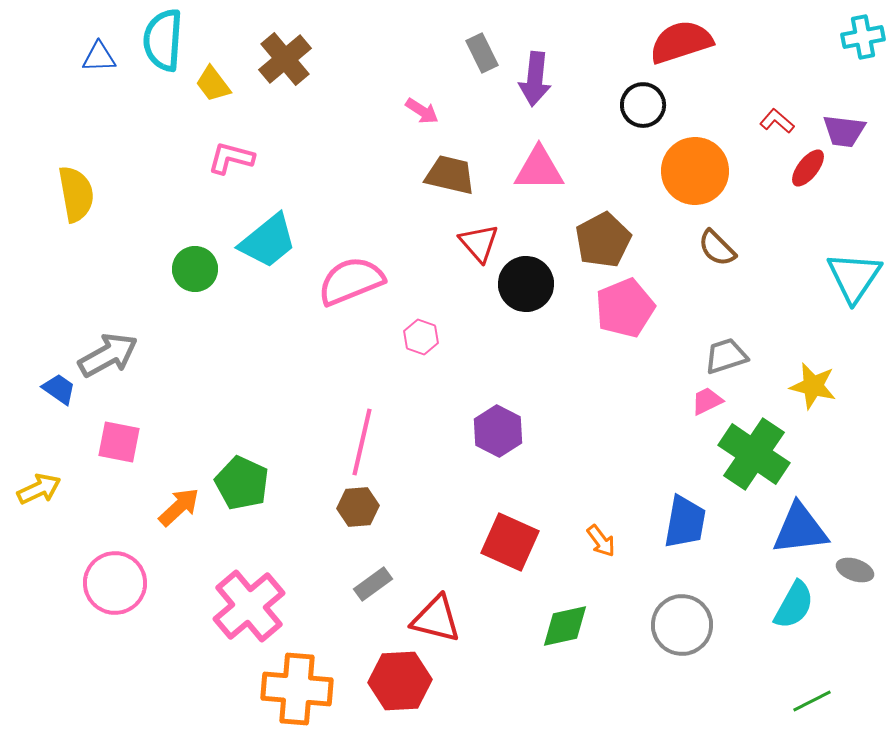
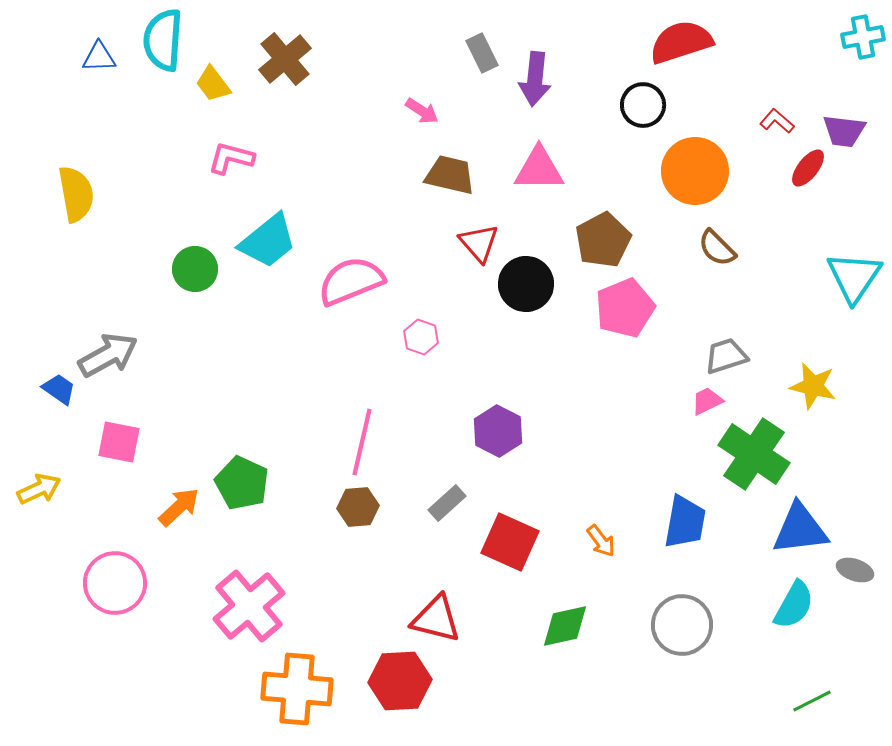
gray rectangle at (373, 584): moved 74 px right, 81 px up; rotated 6 degrees counterclockwise
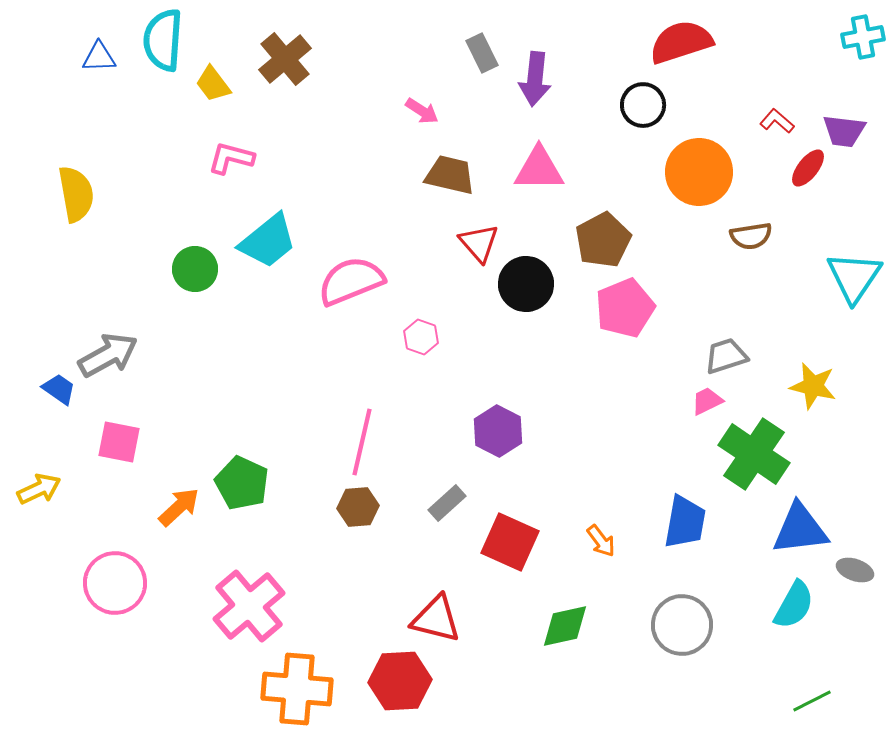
orange circle at (695, 171): moved 4 px right, 1 px down
brown semicircle at (717, 248): moved 34 px right, 12 px up; rotated 54 degrees counterclockwise
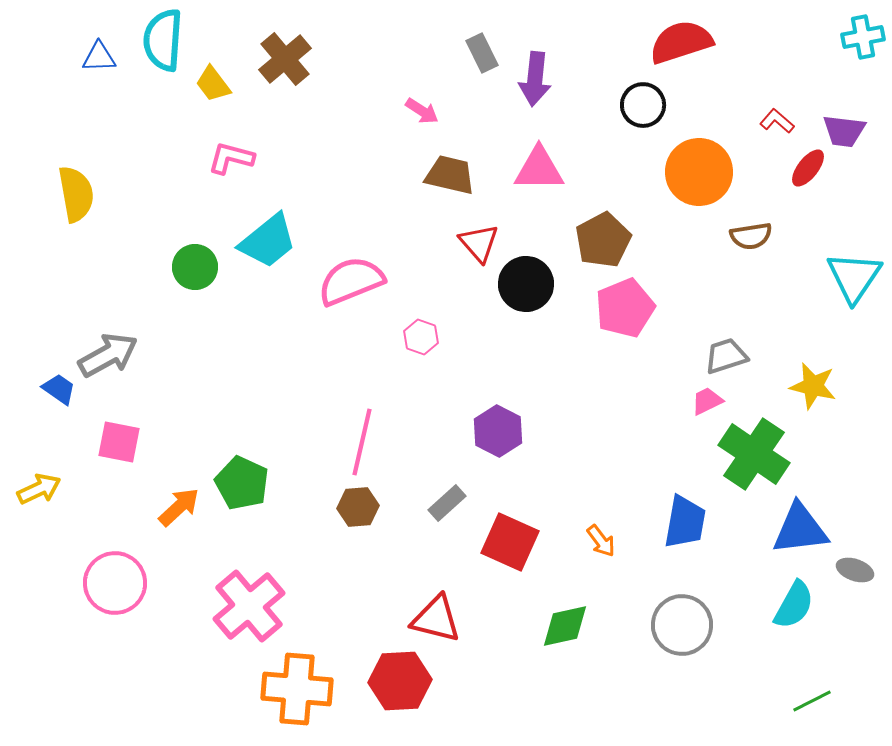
green circle at (195, 269): moved 2 px up
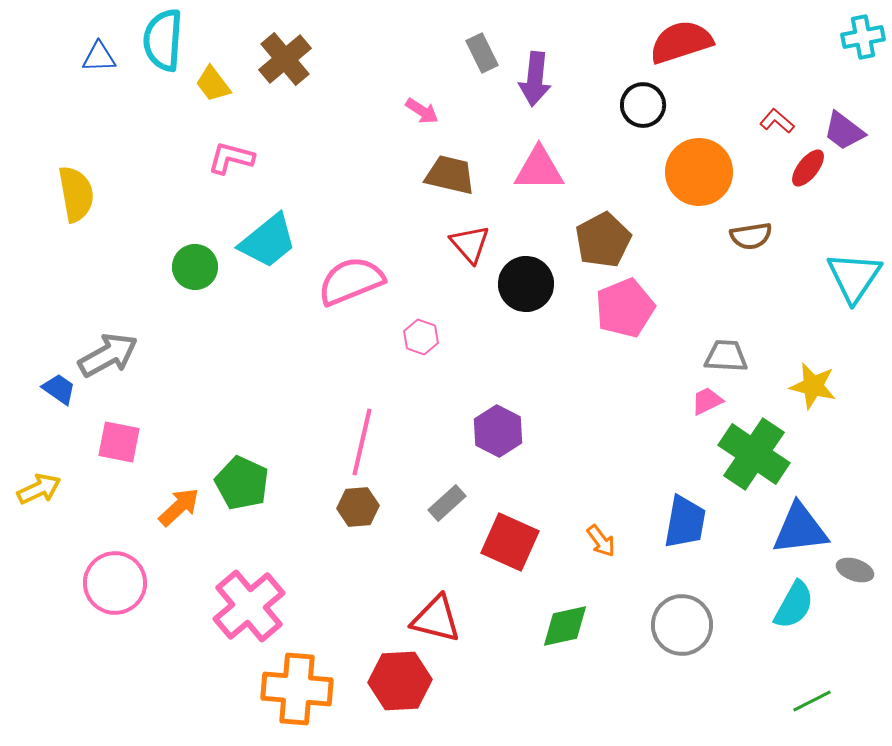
purple trapezoid at (844, 131): rotated 30 degrees clockwise
red triangle at (479, 243): moved 9 px left, 1 px down
gray trapezoid at (726, 356): rotated 21 degrees clockwise
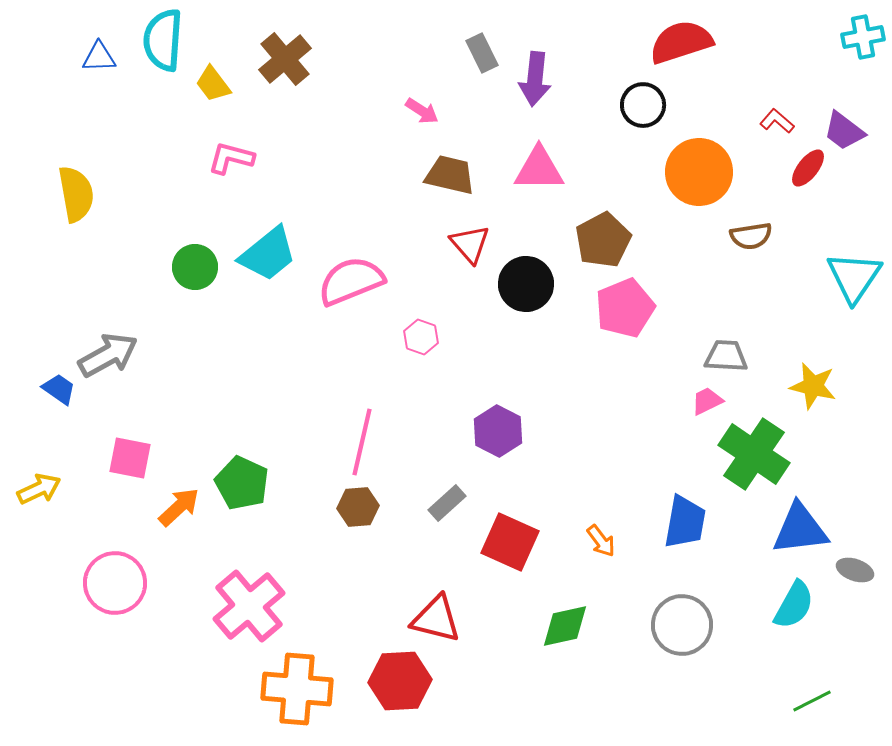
cyan trapezoid at (268, 241): moved 13 px down
pink square at (119, 442): moved 11 px right, 16 px down
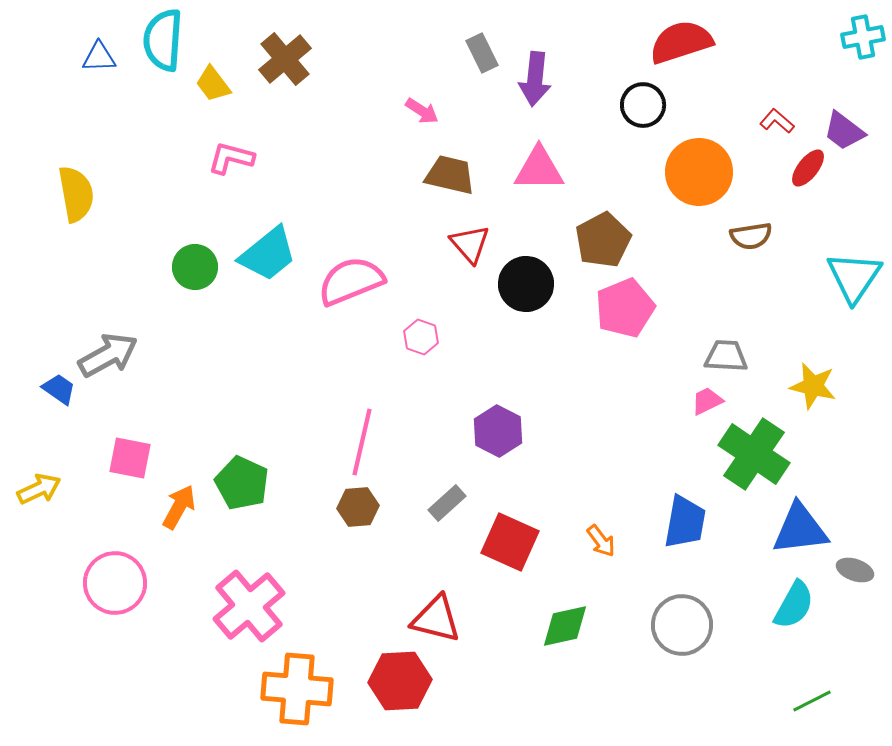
orange arrow at (179, 507): rotated 18 degrees counterclockwise
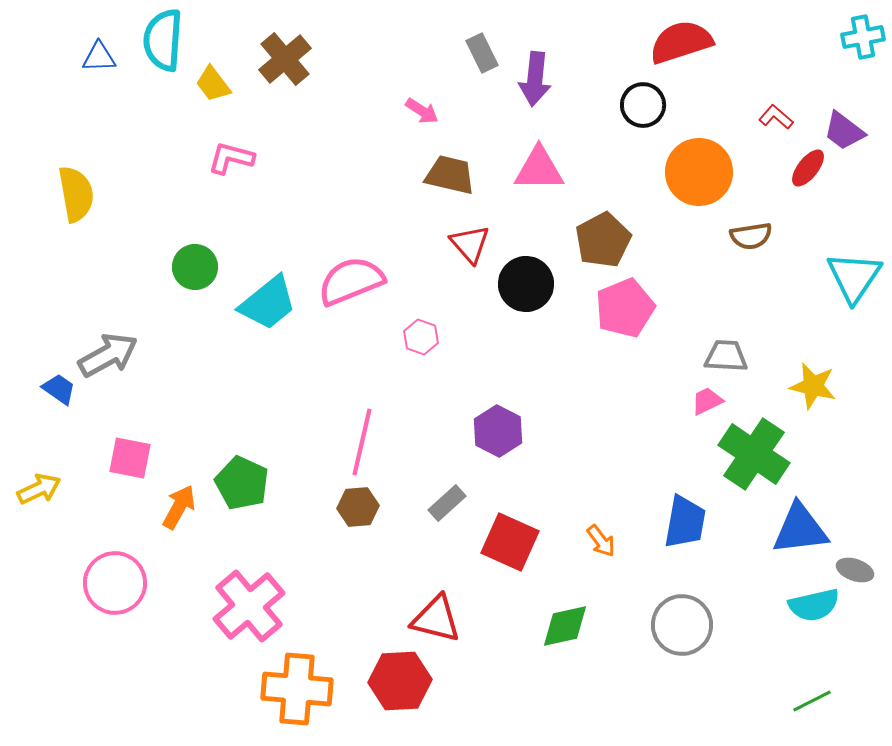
red L-shape at (777, 121): moved 1 px left, 4 px up
cyan trapezoid at (268, 254): moved 49 px down
cyan semicircle at (794, 605): moved 20 px right; rotated 48 degrees clockwise
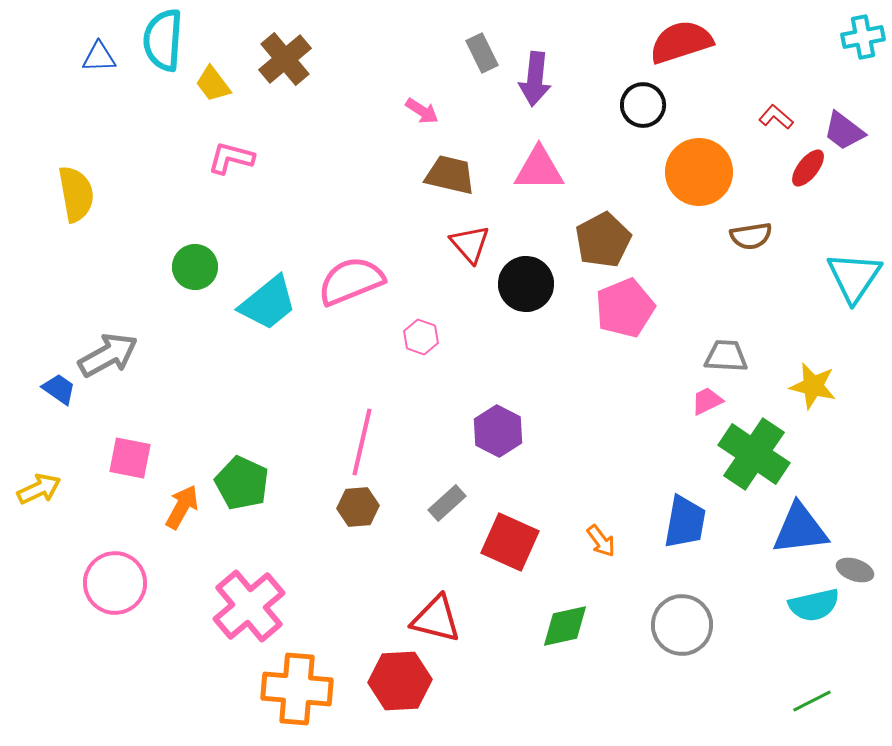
orange arrow at (179, 507): moved 3 px right
